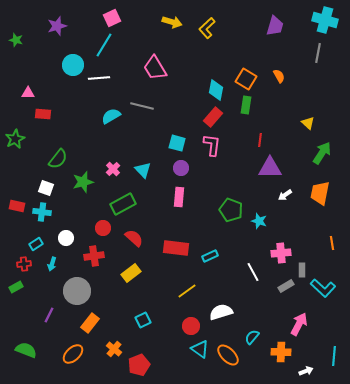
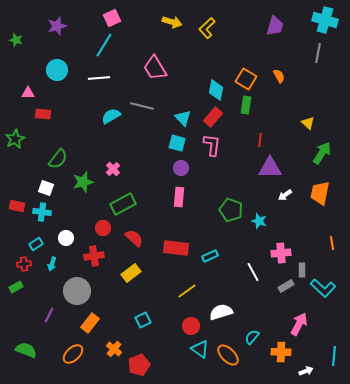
cyan circle at (73, 65): moved 16 px left, 5 px down
cyan triangle at (143, 170): moved 40 px right, 52 px up
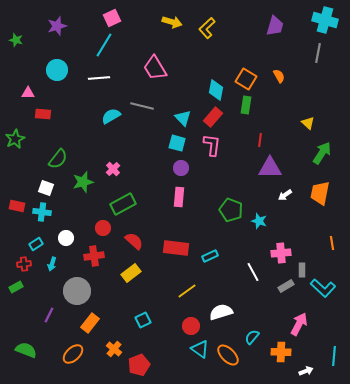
red semicircle at (134, 238): moved 3 px down
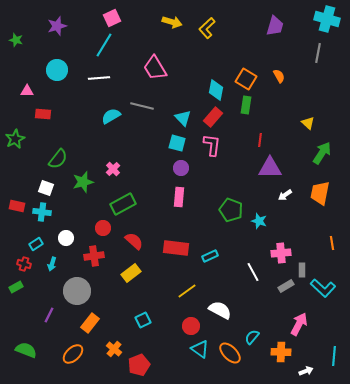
cyan cross at (325, 20): moved 2 px right, 1 px up
pink triangle at (28, 93): moved 1 px left, 2 px up
red cross at (24, 264): rotated 24 degrees clockwise
white semicircle at (221, 312): moved 1 px left, 2 px up; rotated 45 degrees clockwise
orange ellipse at (228, 355): moved 2 px right, 2 px up
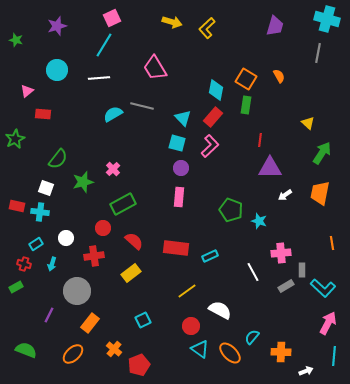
pink triangle at (27, 91): rotated 40 degrees counterclockwise
cyan semicircle at (111, 116): moved 2 px right, 2 px up
pink L-shape at (212, 145): moved 2 px left, 1 px down; rotated 40 degrees clockwise
cyan cross at (42, 212): moved 2 px left
pink arrow at (299, 324): moved 29 px right, 1 px up
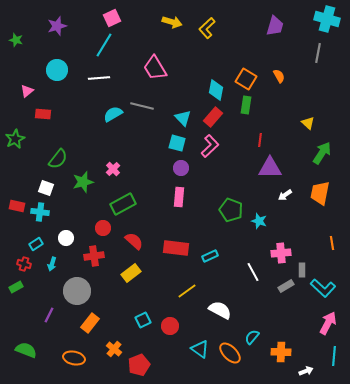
red circle at (191, 326): moved 21 px left
orange ellipse at (73, 354): moved 1 px right, 4 px down; rotated 55 degrees clockwise
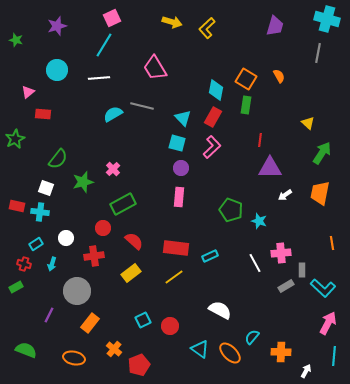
pink triangle at (27, 91): moved 1 px right, 1 px down
red rectangle at (213, 117): rotated 12 degrees counterclockwise
pink L-shape at (210, 146): moved 2 px right, 1 px down
white line at (253, 272): moved 2 px right, 9 px up
yellow line at (187, 291): moved 13 px left, 14 px up
white arrow at (306, 371): rotated 40 degrees counterclockwise
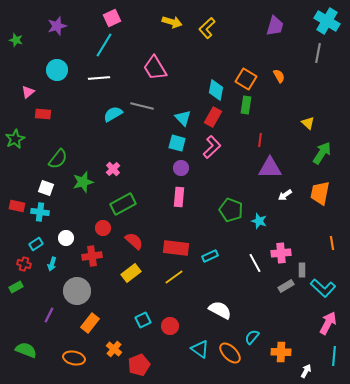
cyan cross at (327, 19): moved 2 px down; rotated 15 degrees clockwise
red cross at (94, 256): moved 2 px left
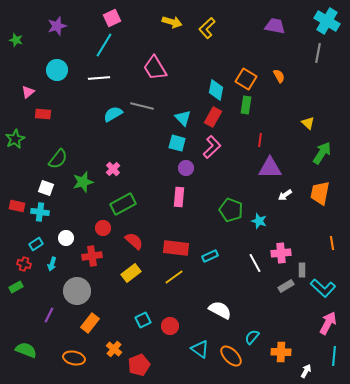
purple trapezoid at (275, 26): rotated 95 degrees counterclockwise
purple circle at (181, 168): moved 5 px right
orange ellipse at (230, 353): moved 1 px right, 3 px down
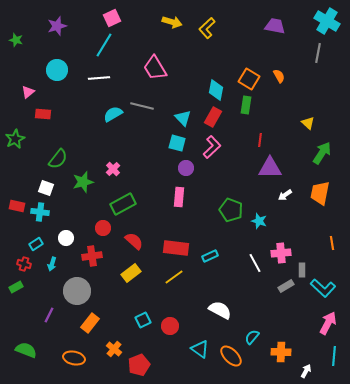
orange square at (246, 79): moved 3 px right
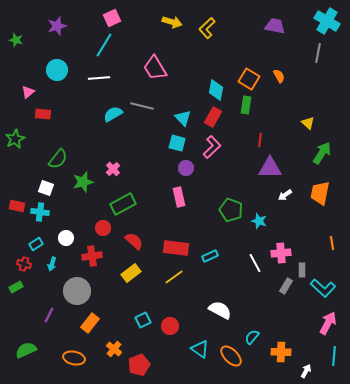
pink rectangle at (179, 197): rotated 18 degrees counterclockwise
gray rectangle at (286, 286): rotated 28 degrees counterclockwise
green semicircle at (26, 350): rotated 45 degrees counterclockwise
